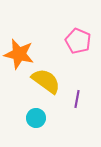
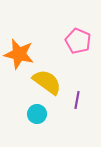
yellow semicircle: moved 1 px right, 1 px down
purple line: moved 1 px down
cyan circle: moved 1 px right, 4 px up
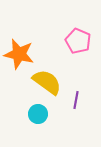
purple line: moved 1 px left
cyan circle: moved 1 px right
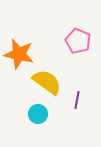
purple line: moved 1 px right
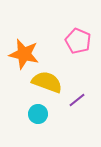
orange star: moved 5 px right
yellow semicircle: rotated 16 degrees counterclockwise
purple line: rotated 42 degrees clockwise
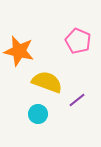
orange star: moved 5 px left, 3 px up
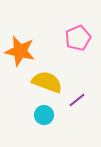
pink pentagon: moved 3 px up; rotated 25 degrees clockwise
orange star: moved 1 px right
cyan circle: moved 6 px right, 1 px down
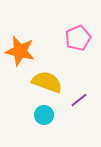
purple line: moved 2 px right
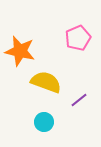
yellow semicircle: moved 1 px left
cyan circle: moved 7 px down
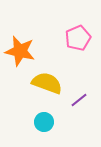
yellow semicircle: moved 1 px right, 1 px down
